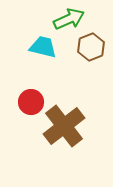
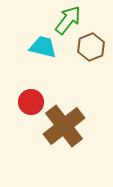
green arrow: moved 1 px left, 1 px down; rotated 28 degrees counterclockwise
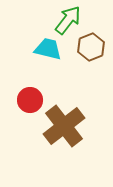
cyan trapezoid: moved 5 px right, 2 px down
red circle: moved 1 px left, 2 px up
